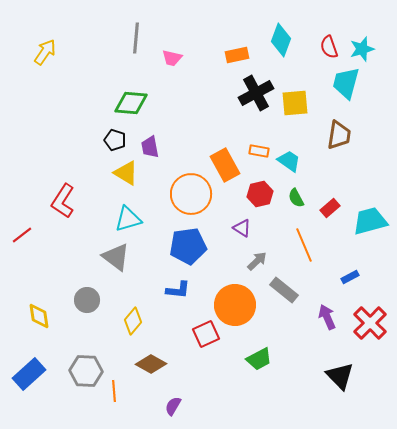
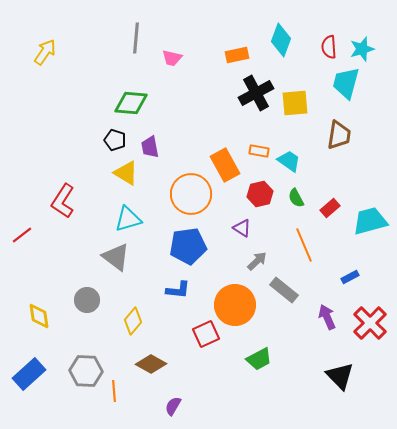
red semicircle at (329, 47): rotated 15 degrees clockwise
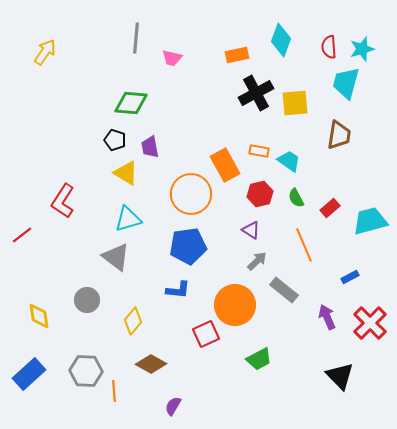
purple triangle at (242, 228): moved 9 px right, 2 px down
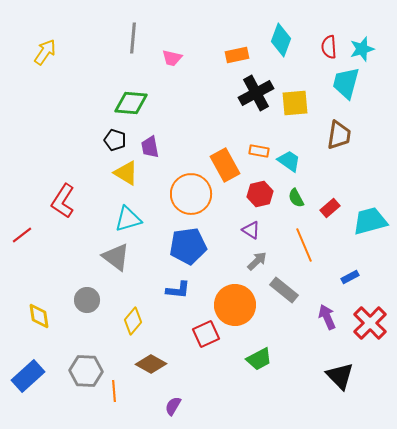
gray line at (136, 38): moved 3 px left
blue rectangle at (29, 374): moved 1 px left, 2 px down
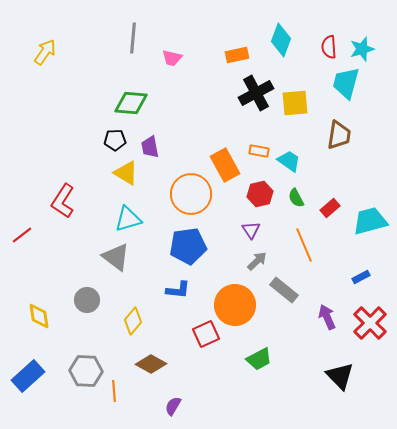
black pentagon at (115, 140): rotated 20 degrees counterclockwise
purple triangle at (251, 230): rotated 24 degrees clockwise
blue rectangle at (350, 277): moved 11 px right
